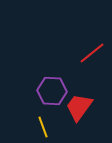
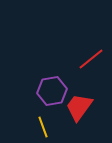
red line: moved 1 px left, 6 px down
purple hexagon: rotated 12 degrees counterclockwise
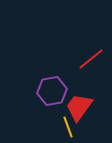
yellow line: moved 25 px right
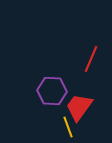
red line: rotated 28 degrees counterclockwise
purple hexagon: rotated 12 degrees clockwise
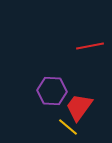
red line: moved 1 px left, 13 px up; rotated 56 degrees clockwise
yellow line: rotated 30 degrees counterclockwise
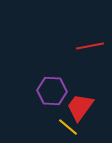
red trapezoid: moved 1 px right
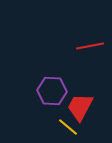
red trapezoid: rotated 8 degrees counterclockwise
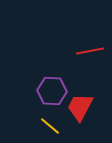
red line: moved 5 px down
yellow line: moved 18 px left, 1 px up
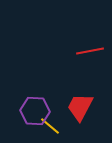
purple hexagon: moved 17 px left, 20 px down
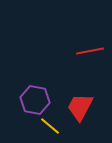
purple hexagon: moved 11 px up; rotated 8 degrees clockwise
